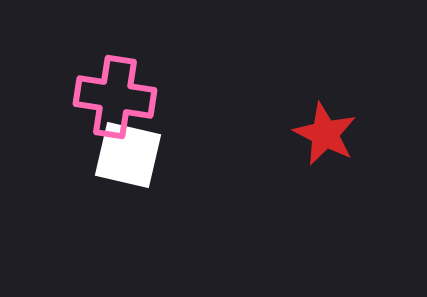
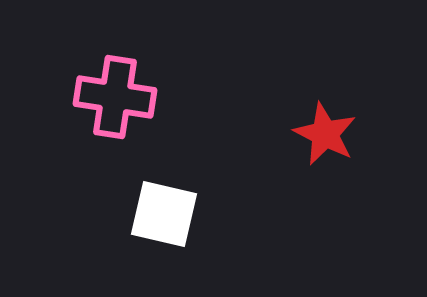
white square: moved 36 px right, 59 px down
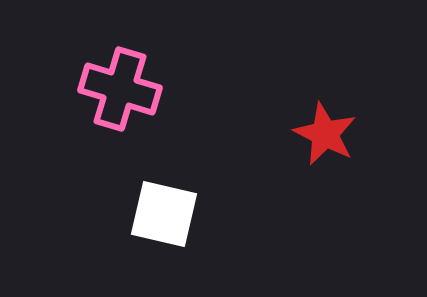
pink cross: moved 5 px right, 8 px up; rotated 8 degrees clockwise
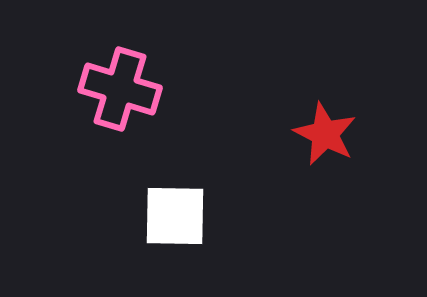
white square: moved 11 px right, 2 px down; rotated 12 degrees counterclockwise
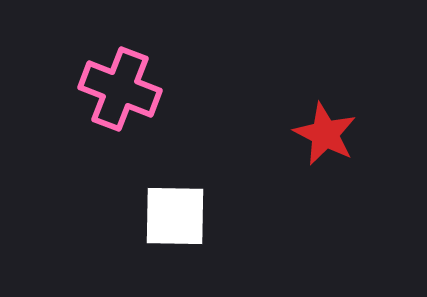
pink cross: rotated 4 degrees clockwise
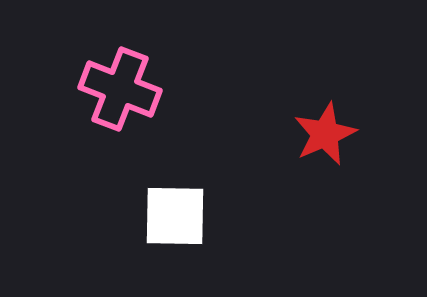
red star: rotated 22 degrees clockwise
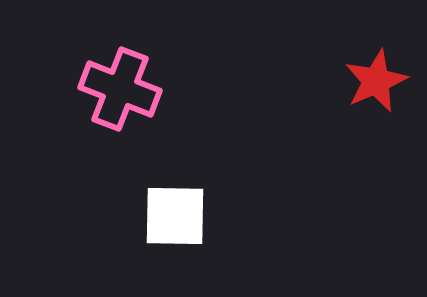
red star: moved 51 px right, 53 px up
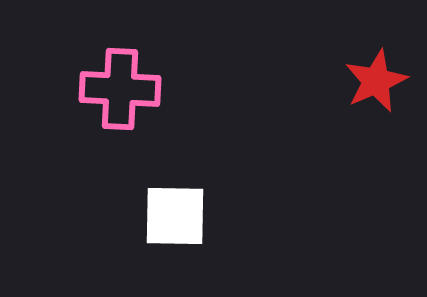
pink cross: rotated 18 degrees counterclockwise
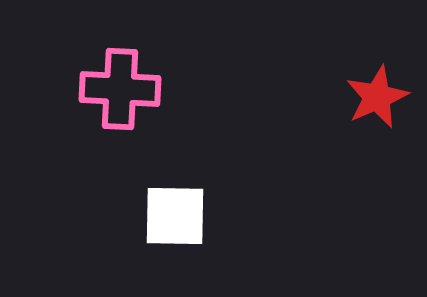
red star: moved 1 px right, 16 px down
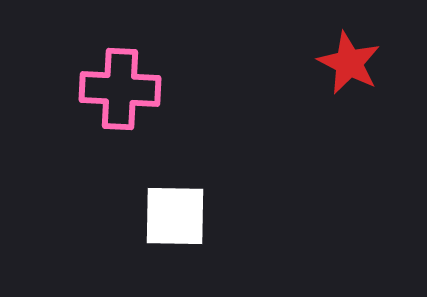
red star: moved 28 px left, 34 px up; rotated 22 degrees counterclockwise
